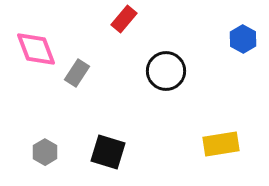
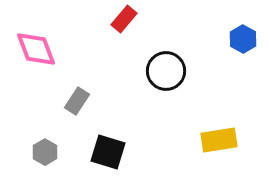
gray rectangle: moved 28 px down
yellow rectangle: moved 2 px left, 4 px up
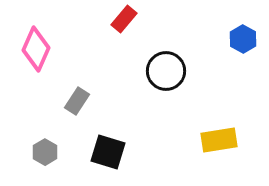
pink diamond: rotated 45 degrees clockwise
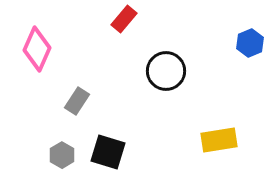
blue hexagon: moved 7 px right, 4 px down; rotated 8 degrees clockwise
pink diamond: moved 1 px right
gray hexagon: moved 17 px right, 3 px down
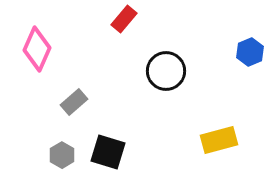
blue hexagon: moved 9 px down
gray rectangle: moved 3 px left, 1 px down; rotated 16 degrees clockwise
yellow rectangle: rotated 6 degrees counterclockwise
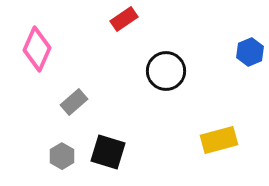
red rectangle: rotated 16 degrees clockwise
gray hexagon: moved 1 px down
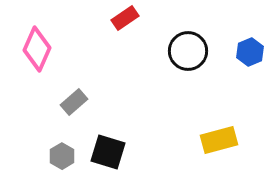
red rectangle: moved 1 px right, 1 px up
black circle: moved 22 px right, 20 px up
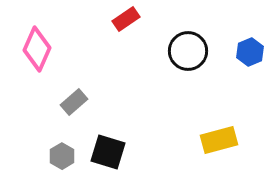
red rectangle: moved 1 px right, 1 px down
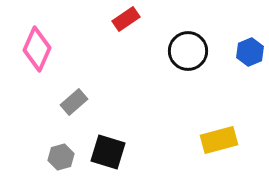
gray hexagon: moved 1 px left, 1 px down; rotated 15 degrees clockwise
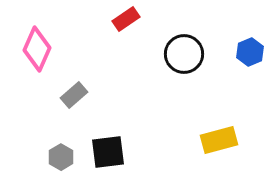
black circle: moved 4 px left, 3 px down
gray rectangle: moved 7 px up
black square: rotated 24 degrees counterclockwise
gray hexagon: rotated 15 degrees counterclockwise
